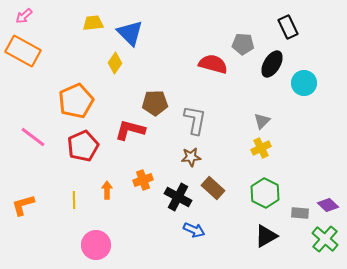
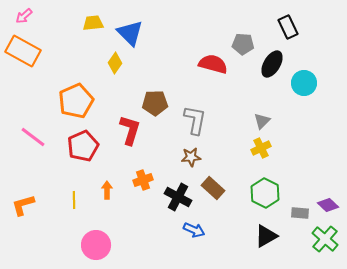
red L-shape: rotated 92 degrees clockwise
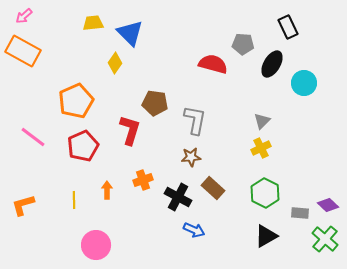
brown pentagon: rotated 10 degrees clockwise
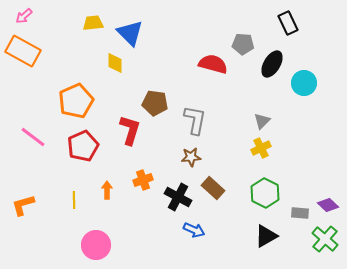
black rectangle: moved 4 px up
yellow diamond: rotated 35 degrees counterclockwise
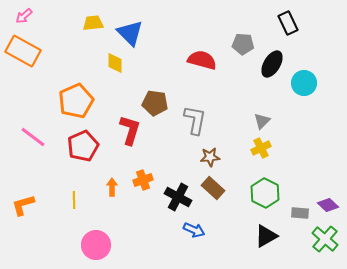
red semicircle: moved 11 px left, 4 px up
brown star: moved 19 px right
orange arrow: moved 5 px right, 3 px up
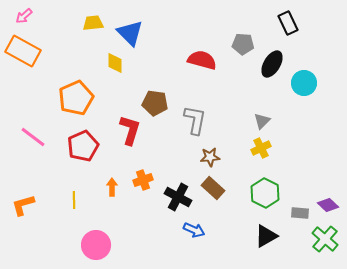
orange pentagon: moved 3 px up
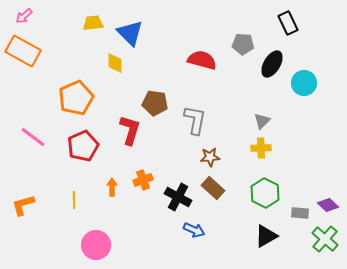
yellow cross: rotated 24 degrees clockwise
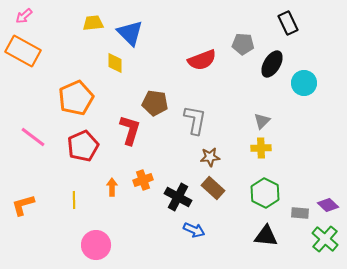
red semicircle: rotated 144 degrees clockwise
black triangle: rotated 35 degrees clockwise
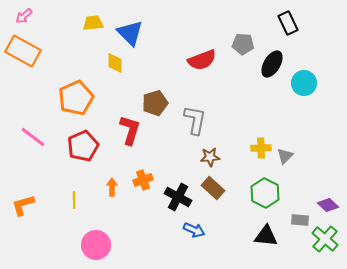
brown pentagon: rotated 25 degrees counterclockwise
gray triangle: moved 23 px right, 35 px down
gray rectangle: moved 7 px down
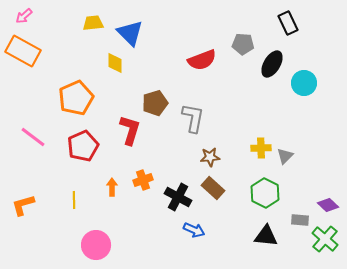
gray L-shape: moved 2 px left, 2 px up
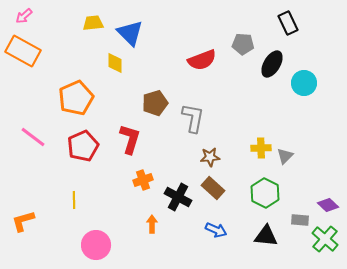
red L-shape: moved 9 px down
orange arrow: moved 40 px right, 37 px down
orange L-shape: moved 16 px down
blue arrow: moved 22 px right
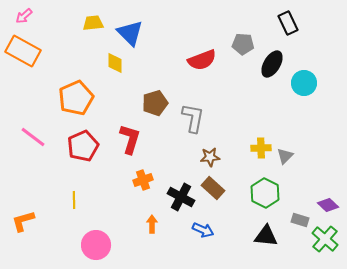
black cross: moved 3 px right
gray rectangle: rotated 12 degrees clockwise
blue arrow: moved 13 px left
